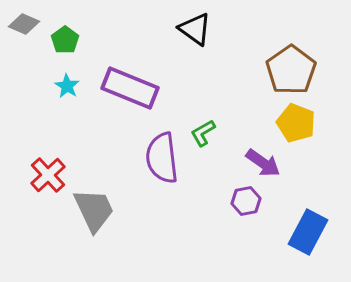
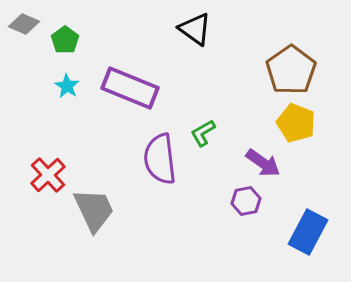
purple semicircle: moved 2 px left, 1 px down
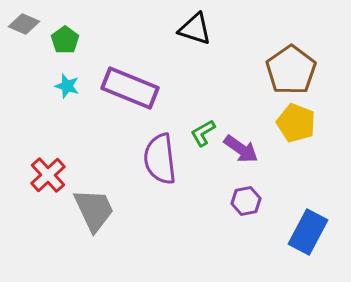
black triangle: rotated 18 degrees counterclockwise
cyan star: rotated 15 degrees counterclockwise
purple arrow: moved 22 px left, 14 px up
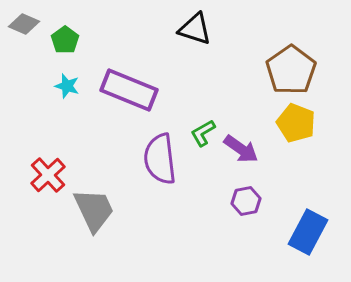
purple rectangle: moved 1 px left, 2 px down
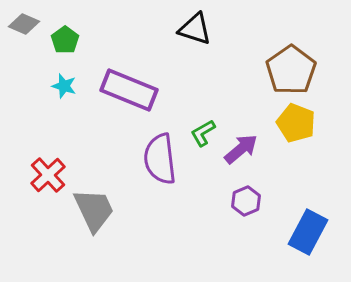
cyan star: moved 3 px left
purple arrow: rotated 75 degrees counterclockwise
purple hexagon: rotated 12 degrees counterclockwise
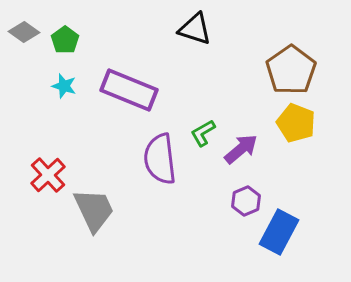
gray diamond: moved 8 px down; rotated 12 degrees clockwise
blue rectangle: moved 29 px left
